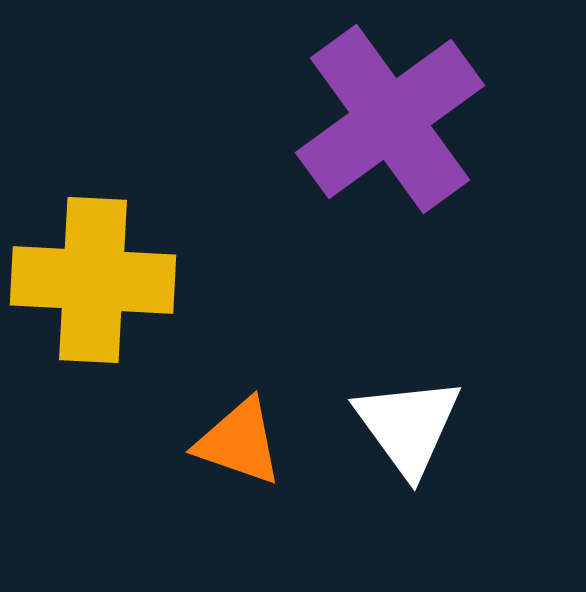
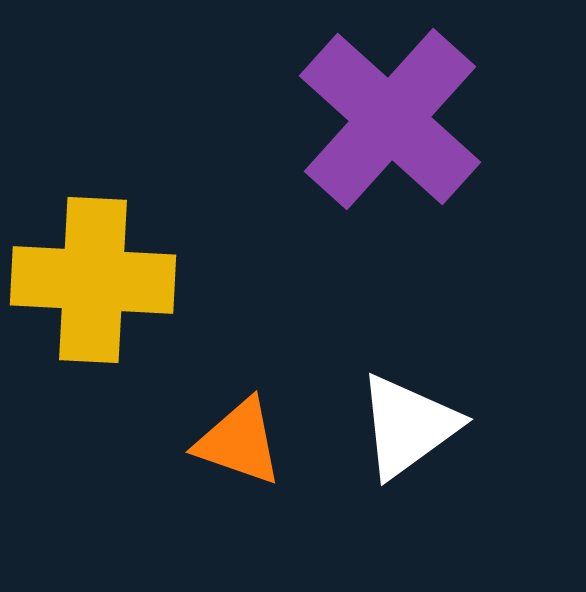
purple cross: rotated 12 degrees counterclockwise
white triangle: rotated 30 degrees clockwise
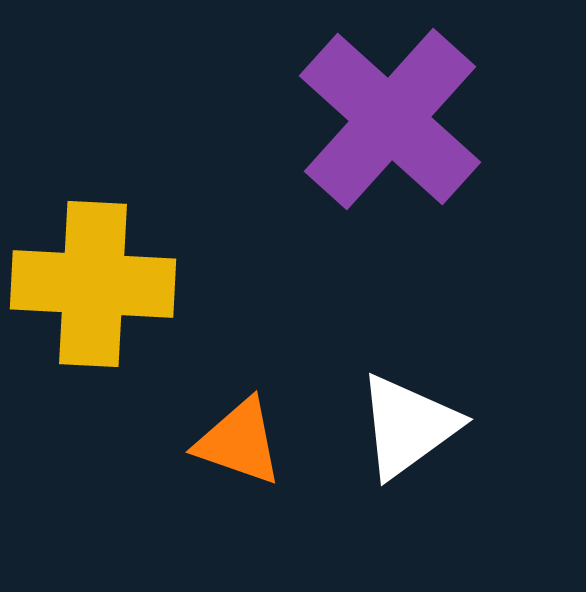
yellow cross: moved 4 px down
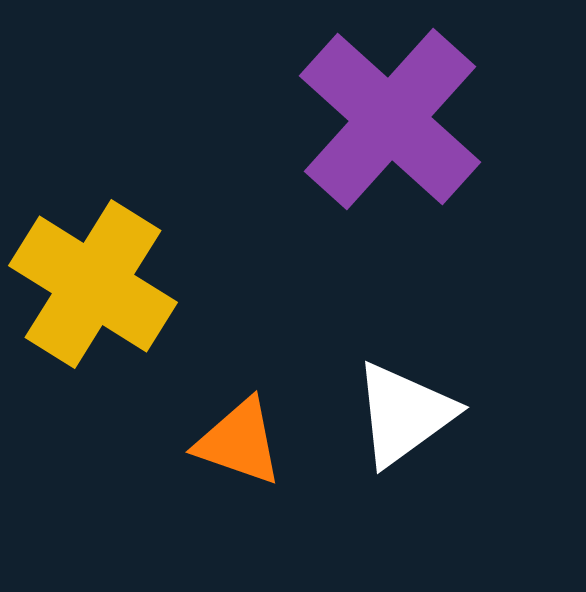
yellow cross: rotated 29 degrees clockwise
white triangle: moved 4 px left, 12 px up
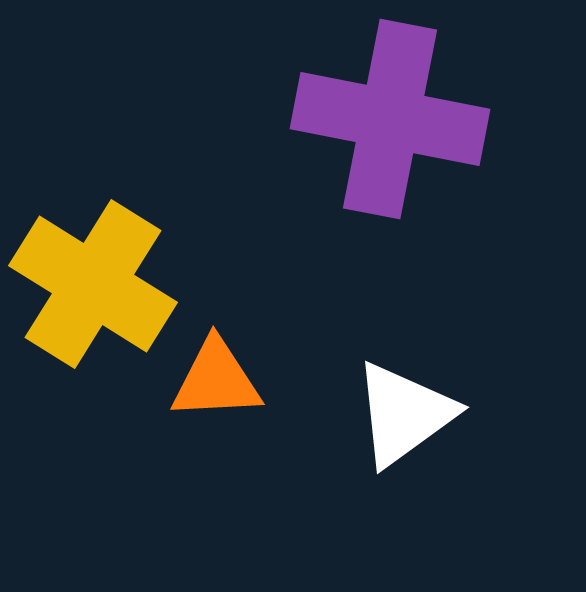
purple cross: rotated 31 degrees counterclockwise
orange triangle: moved 23 px left, 62 px up; rotated 22 degrees counterclockwise
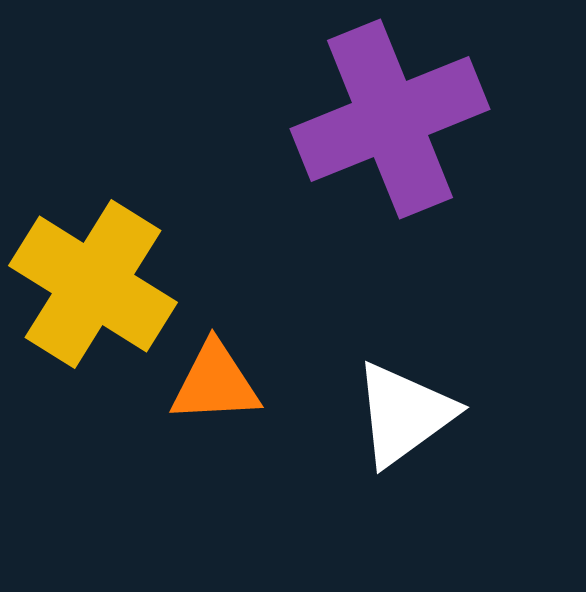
purple cross: rotated 33 degrees counterclockwise
orange triangle: moved 1 px left, 3 px down
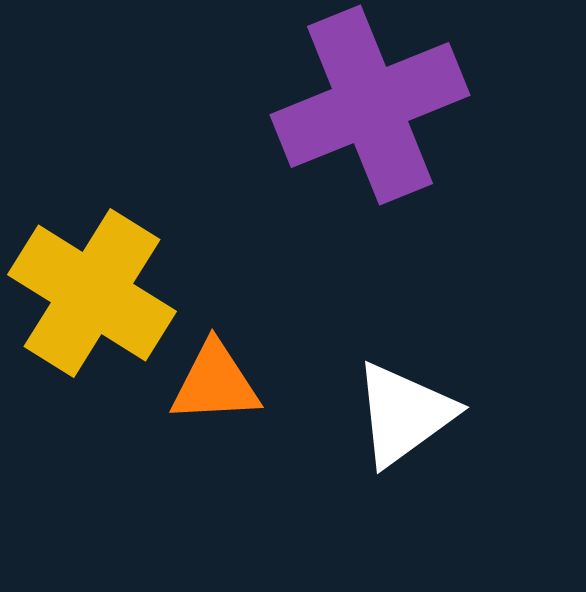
purple cross: moved 20 px left, 14 px up
yellow cross: moved 1 px left, 9 px down
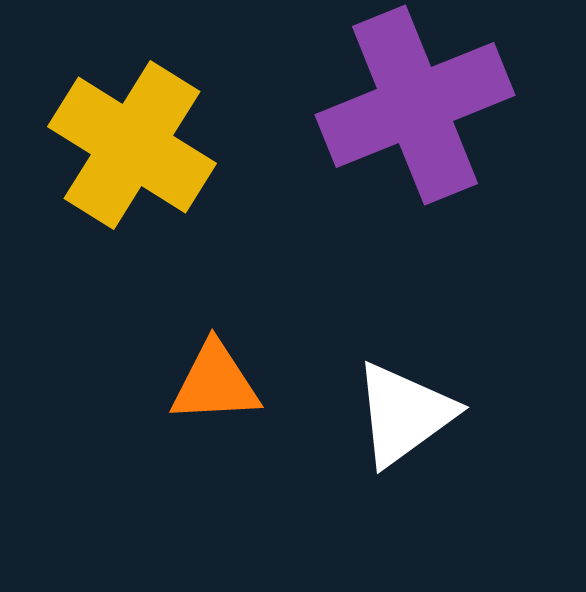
purple cross: moved 45 px right
yellow cross: moved 40 px right, 148 px up
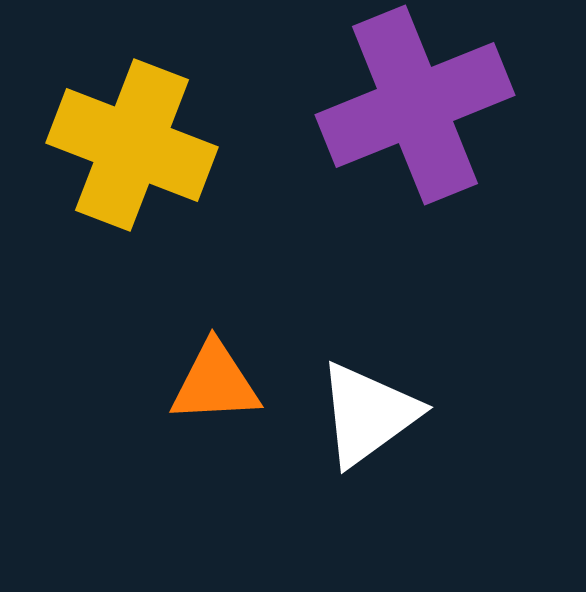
yellow cross: rotated 11 degrees counterclockwise
white triangle: moved 36 px left
